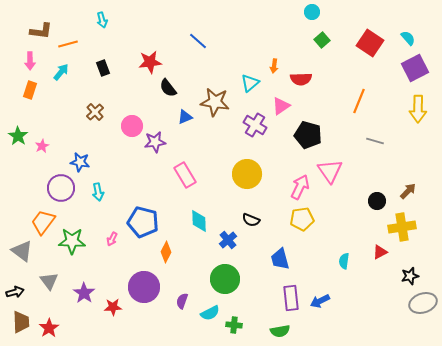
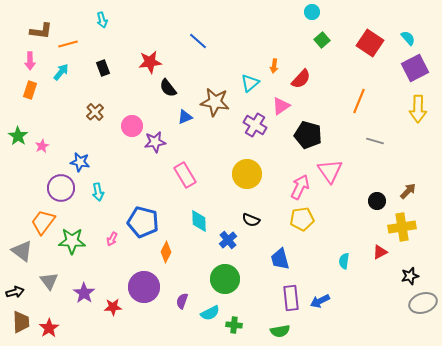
red semicircle at (301, 79): rotated 45 degrees counterclockwise
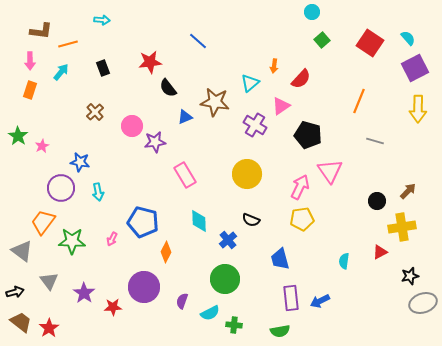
cyan arrow at (102, 20): rotated 70 degrees counterclockwise
brown trapezoid at (21, 322): rotated 50 degrees counterclockwise
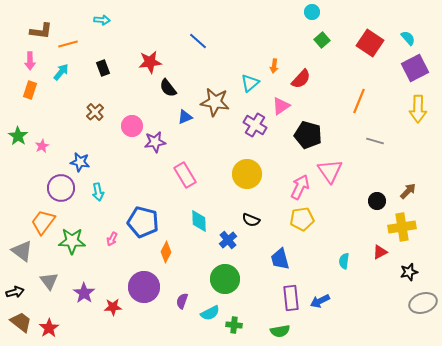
black star at (410, 276): moved 1 px left, 4 px up
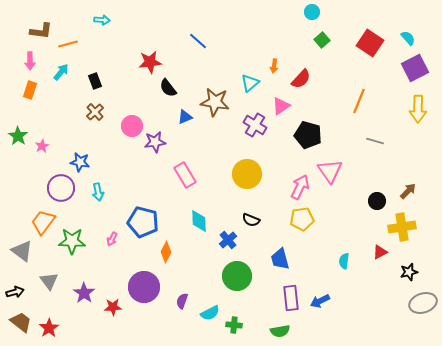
black rectangle at (103, 68): moved 8 px left, 13 px down
green circle at (225, 279): moved 12 px right, 3 px up
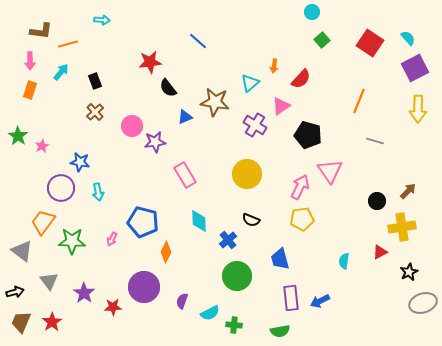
black star at (409, 272): rotated 12 degrees counterclockwise
brown trapezoid at (21, 322): rotated 105 degrees counterclockwise
red star at (49, 328): moved 3 px right, 6 px up
